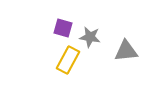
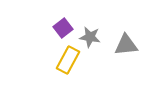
purple square: rotated 36 degrees clockwise
gray triangle: moved 6 px up
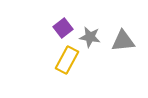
gray triangle: moved 3 px left, 4 px up
yellow rectangle: moved 1 px left
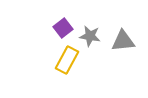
gray star: moved 1 px up
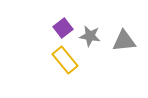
gray triangle: moved 1 px right
yellow rectangle: moved 2 px left; rotated 68 degrees counterclockwise
